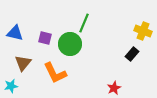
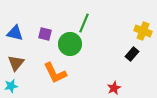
purple square: moved 4 px up
brown triangle: moved 7 px left
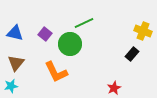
green line: rotated 42 degrees clockwise
purple square: rotated 24 degrees clockwise
orange L-shape: moved 1 px right, 1 px up
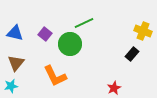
orange L-shape: moved 1 px left, 4 px down
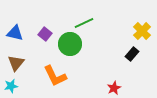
yellow cross: moved 1 px left; rotated 24 degrees clockwise
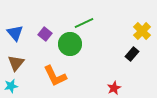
blue triangle: rotated 36 degrees clockwise
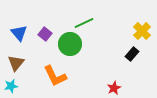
blue triangle: moved 4 px right
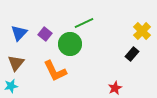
blue triangle: rotated 24 degrees clockwise
orange L-shape: moved 5 px up
red star: moved 1 px right
